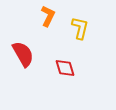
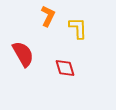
yellow L-shape: moved 2 px left; rotated 15 degrees counterclockwise
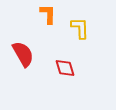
orange L-shape: moved 2 px up; rotated 25 degrees counterclockwise
yellow L-shape: moved 2 px right
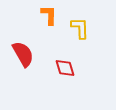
orange L-shape: moved 1 px right, 1 px down
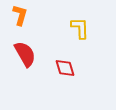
orange L-shape: moved 29 px left; rotated 15 degrees clockwise
red semicircle: moved 2 px right
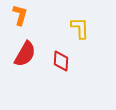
red semicircle: rotated 60 degrees clockwise
red diamond: moved 4 px left, 7 px up; rotated 20 degrees clockwise
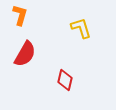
yellow L-shape: moved 1 px right; rotated 15 degrees counterclockwise
red diamond: moved 4 px right, 19 px down; rotated 10 degrees clockwise
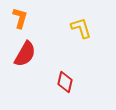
orange L-shape: moved 3 px down
red diamond: moved 2 px down
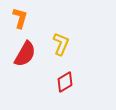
yellow L-shape: moved 20 px left, 16 px down; rotated 40 degrees clockwise
red diamond: rotated 45 degrees clockwise
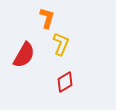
orange L-shape: moved 27 px right
red semicircle: moved 1 px left, 1 px down
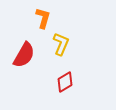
orange L-shape: moved 4 px left
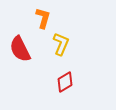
red semicircle: moved 4 px left, 6 px up; rotated 124 degrees clockwise
